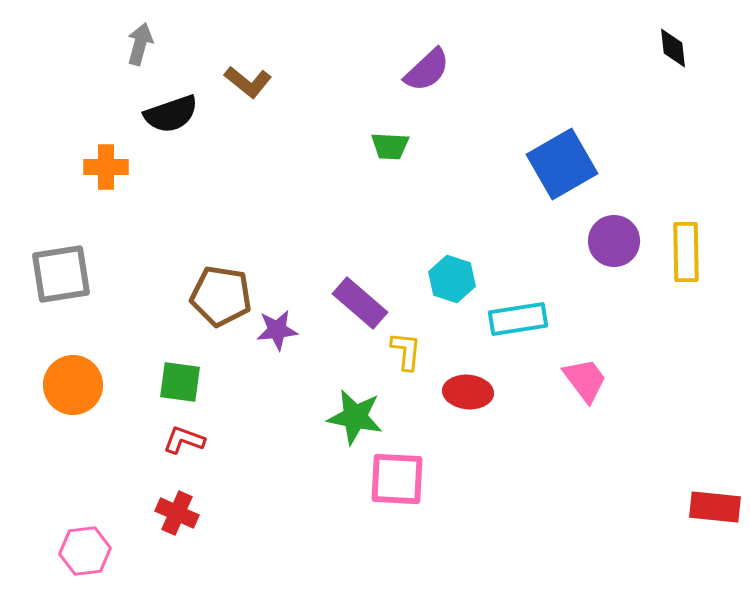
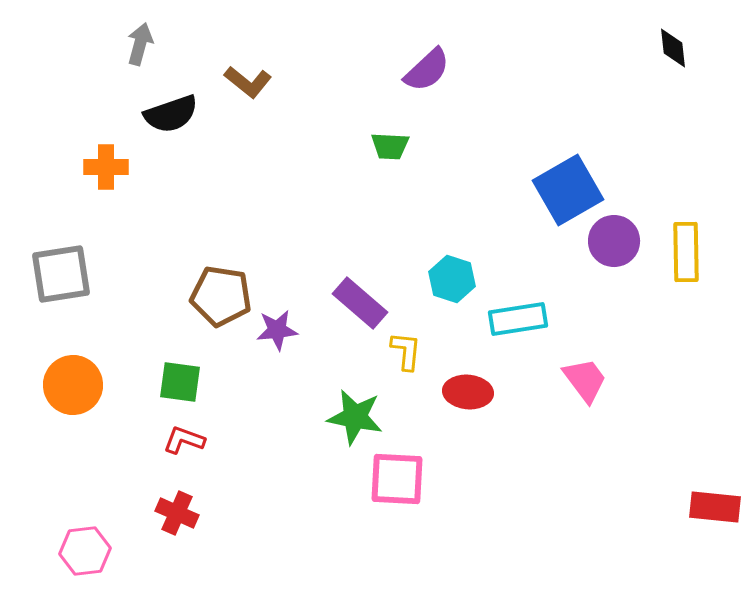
blue square: moved 6 px right, 26 px down
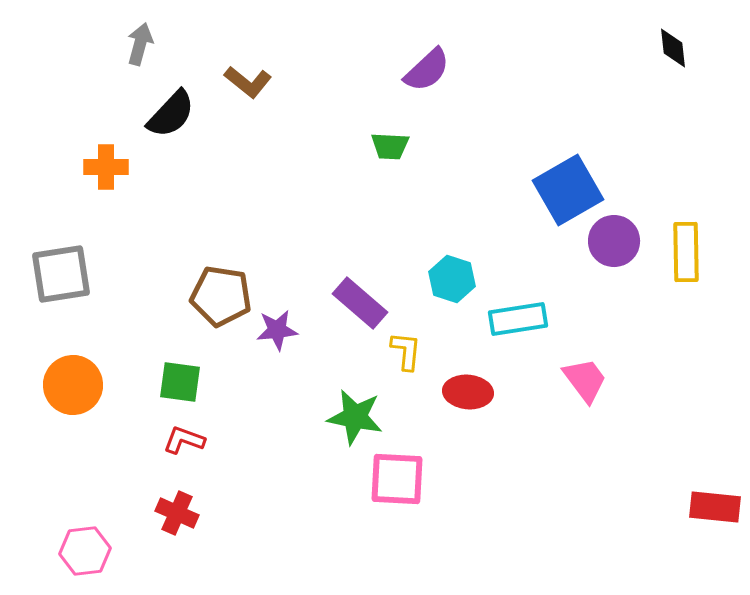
black semicircle: rotated 28 degrees counterclockwise
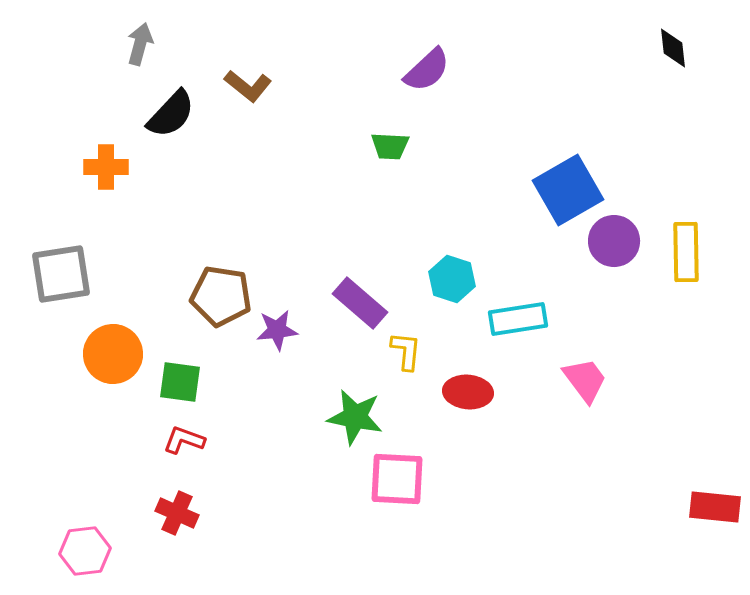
brown L-shape: moved 4 px down
orange circle: moved 40 px right, 31 px up
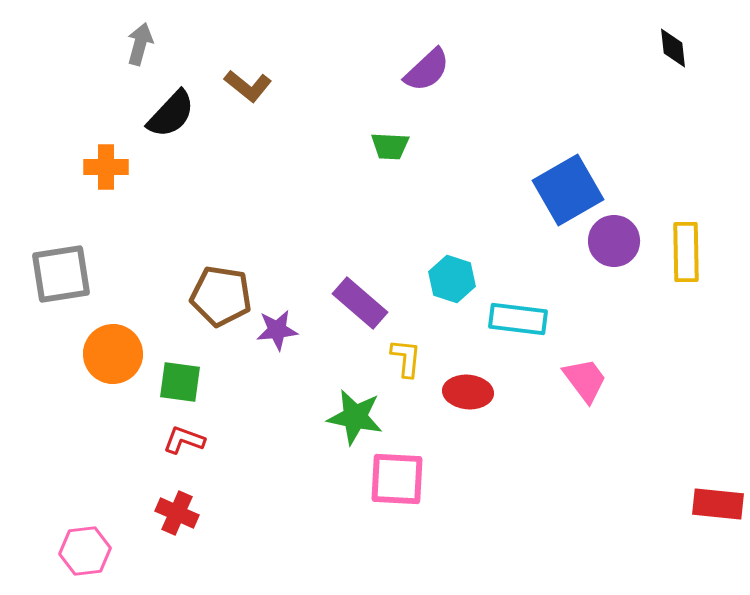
cyan rectangle: rotated 16 degrees clockwise
yellow L-shape: moved 7 px down
red rectangle: moved 3 px right, 3 px up
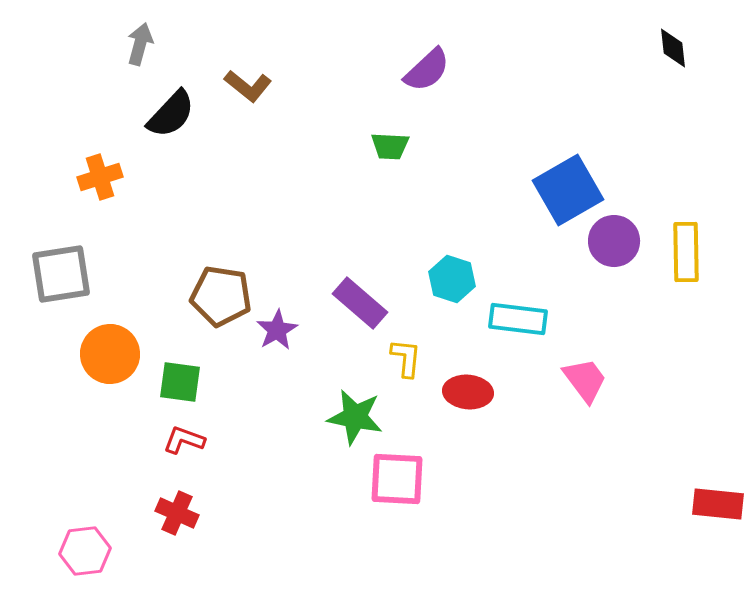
orange cross: moved 6 px left, 10 px down; rotated 18 degrees counterclockwise
purple star: rotated 24 degrees counterclockwise
orange circle: moved 3 px left
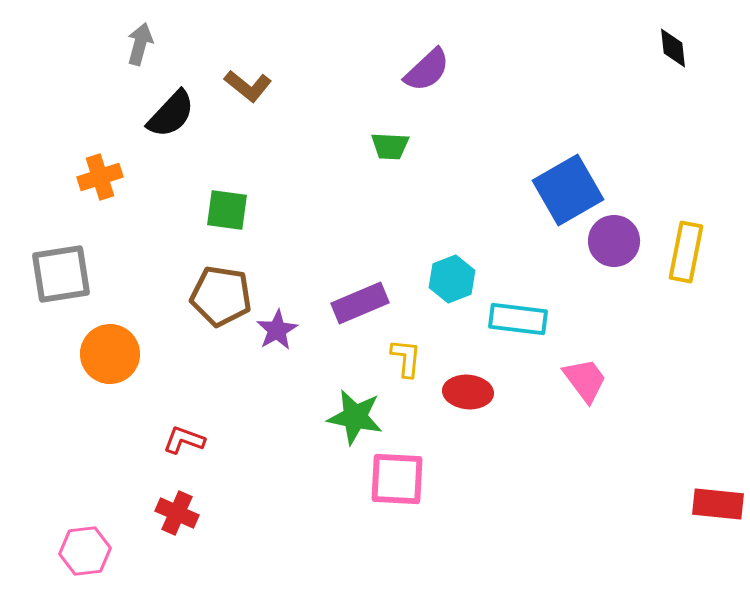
yellow rectangle: rotated 12 degrees clockwise
cyan hexagon: rotated 21 degrees clockwise
purple rectangle: rotated 64 degrees counterclockwise
green square: moved 47 px right, 172 px up
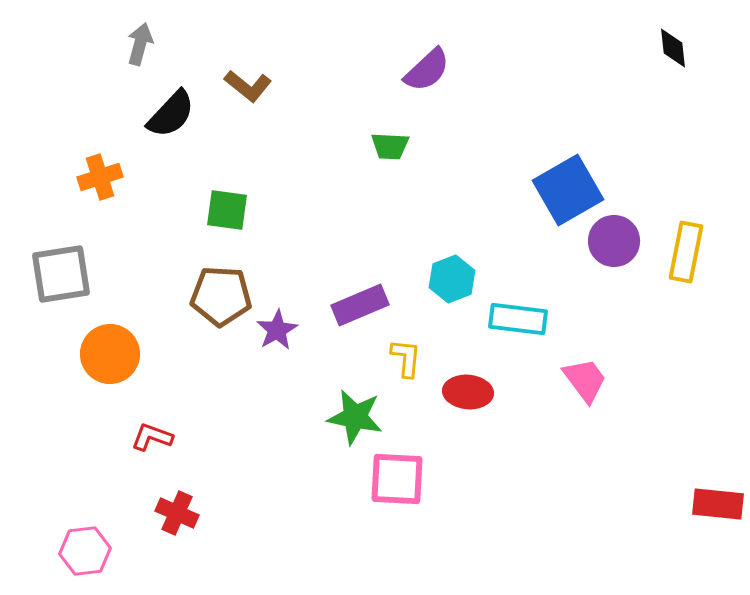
brown pentagon: rotated 6 degrees counterclockwise
purple rectangle: moved 2 px down
red L-shape: moved 32 px left, 3 px up
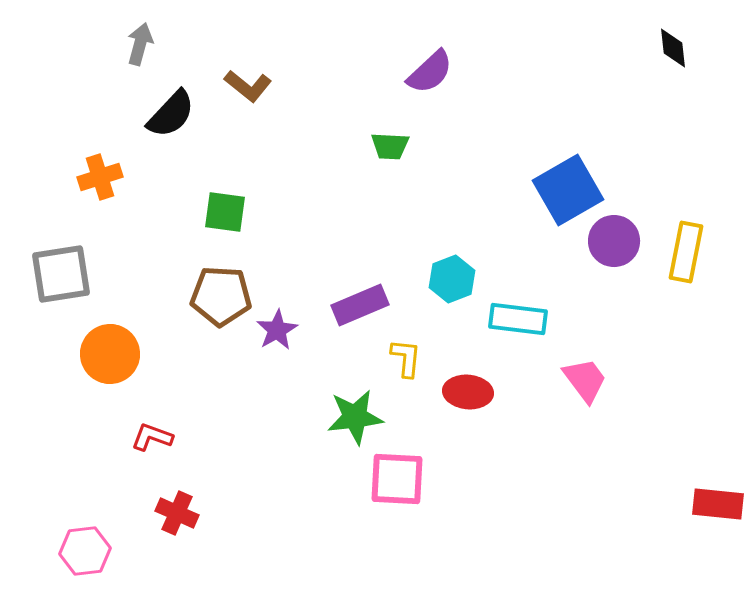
purple semicircle: moved 3 px right, 2 px down
green square: moved 2 px left, 2 px down
green star: rotated 18 degrees counterclockwise
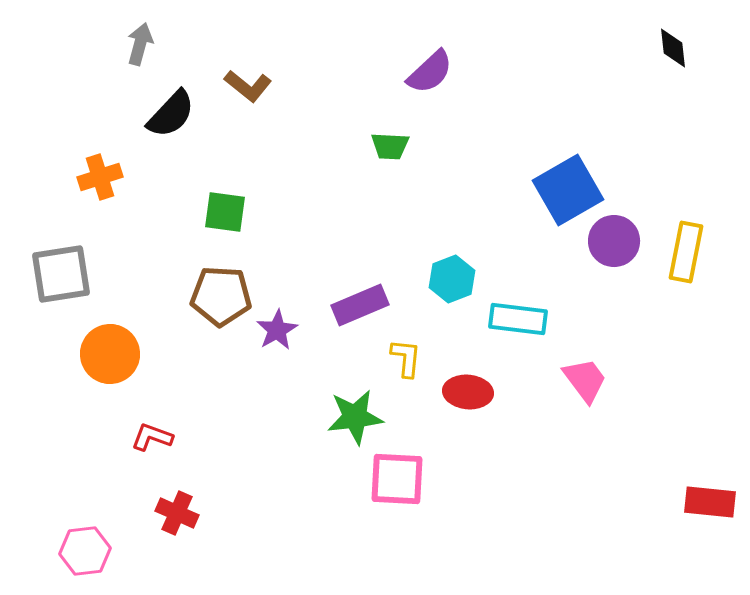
red rectangle: moved 8 px left, 2 px up
